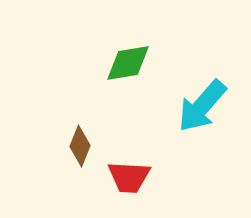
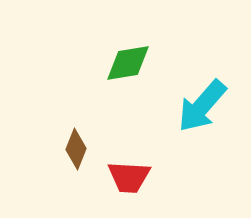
brown diamond: moved 4 px left, 3 px down
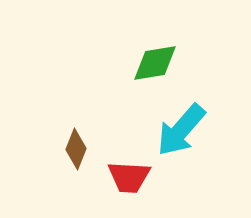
green diamond: moved 27 px right
cyan arrow: moved 21 px left, 24 px down
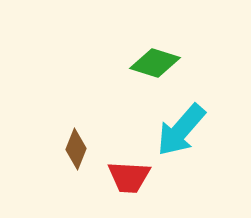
green diamond: rotated 27 degrees clockwise
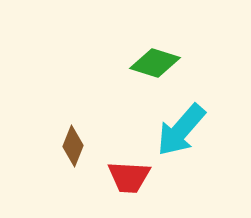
brown diamond: moved 3 px left, 3 px up
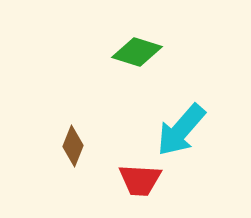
green diamond: moved 18 px left, 11 px up
red trapezoid: moved 11 px right, 3 px down
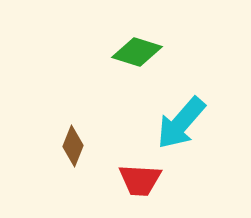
cyan arrow: moved 7 px up
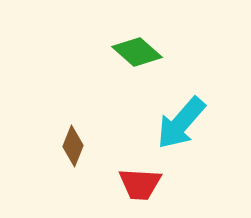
green diamond: rotated 24 degrees clockwise
red trapezoid: moved 4 px down
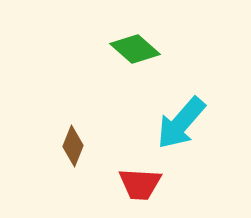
green diamond: moved 2 px left, 3 px up
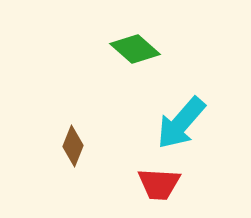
red trapezoid: moved 19 px right
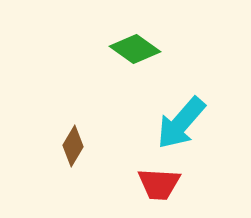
green diamond: rotated 6 degrees counterclockwise
brown diamond: rotated 9 degrees clockwise
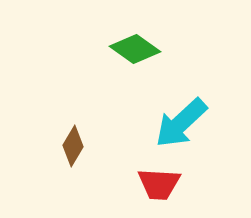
cyan arrow: rotated 6 degrees clockwise
